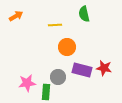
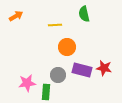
gray circle: moved 2 px up
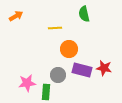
yellow line: moved 3 px down
orange circle: moved 2 px right, 2 px down
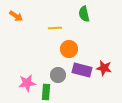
orange arrow: rotated 64 degrees clockwise
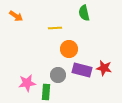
green semicircle: moved 1 px up
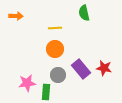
orange arrow: rotated 32 degrees counterclockwise
orange circle: moved 14 px left
purple rectangle: moved 1 px left, 1 px up; rotated 36 degrees clockwise
